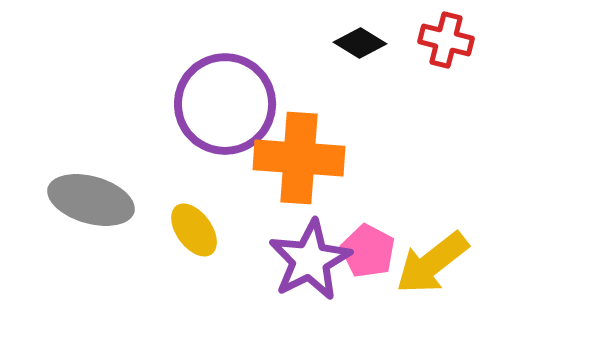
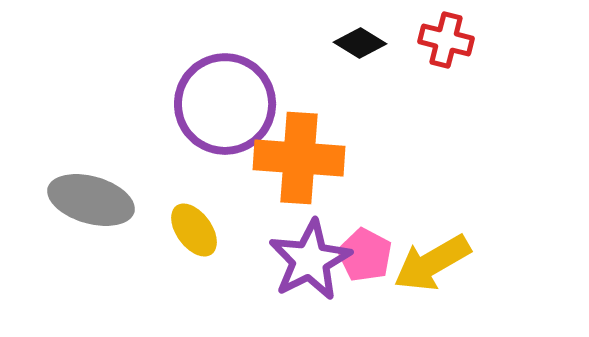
pink pentagon: moved 3 px left, 4 px down
yellow arrow: rotated 8 degrees clockwise
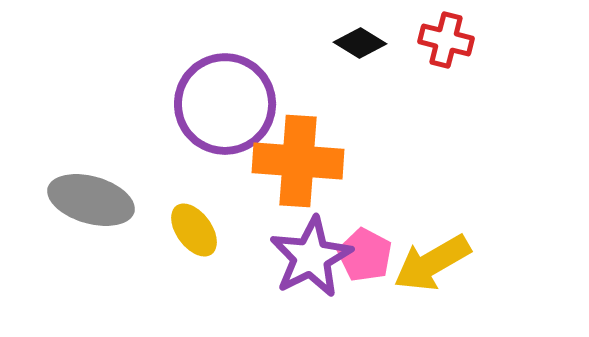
orange cross: moved 1 px left, 3 px down
purple star: moved 1 px right, 3 px up
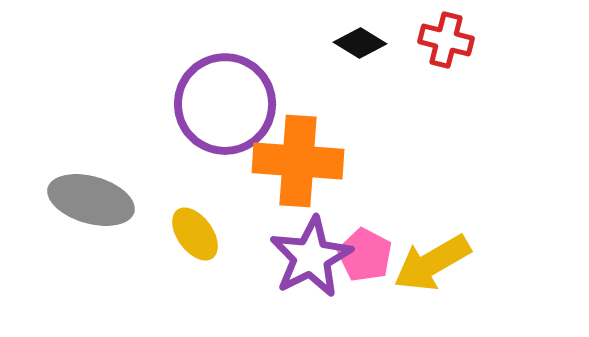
yellow ellipse: moved 1 px right, 4 px down
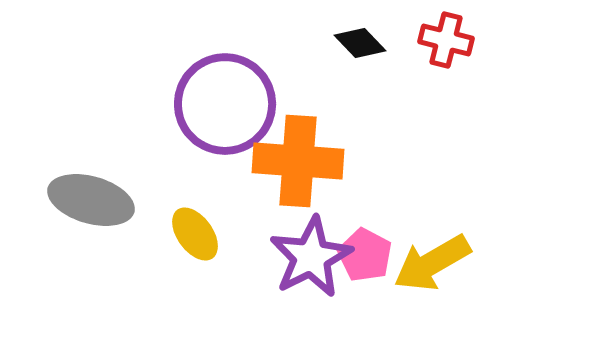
black diamond: rotated 15 degrees clockwise
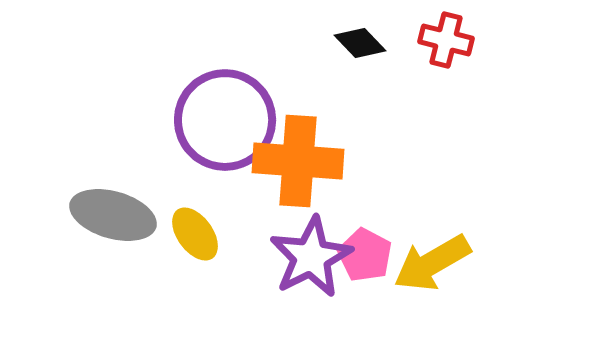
purple circle: moved 16 px down
gray ellipse: moved 22 px right, 15 px down
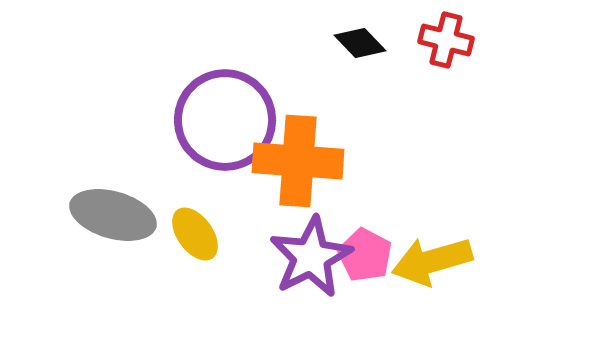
yellow arrow: moved 2 px up; rotated 14 degrees clockwise
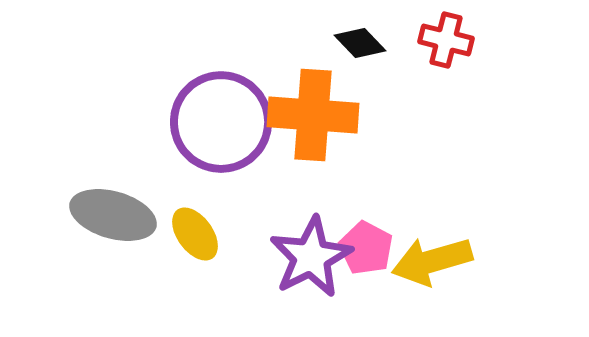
purple circle: moved 4 px left, 2 px down
orange cross: moved 15 px right, 46 px up
pink pentagon: moved 1 px right, 7 px up
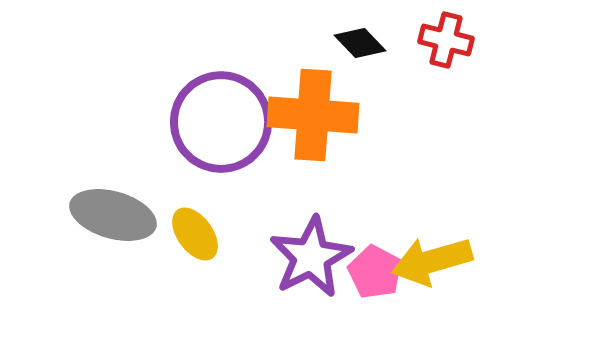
pink pentagon: moved 9 px right, 24 px down
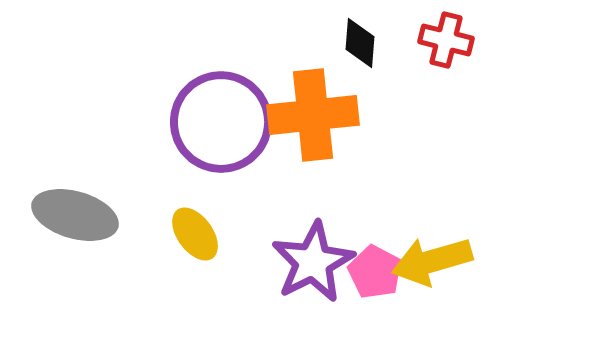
black diamond: rotated 48 degrees clockwise
orange cross: rotated 10 degrees counterclockwise
gray ellipse: moved 38 px left
purple star: moved 2 px right, 5 px down
